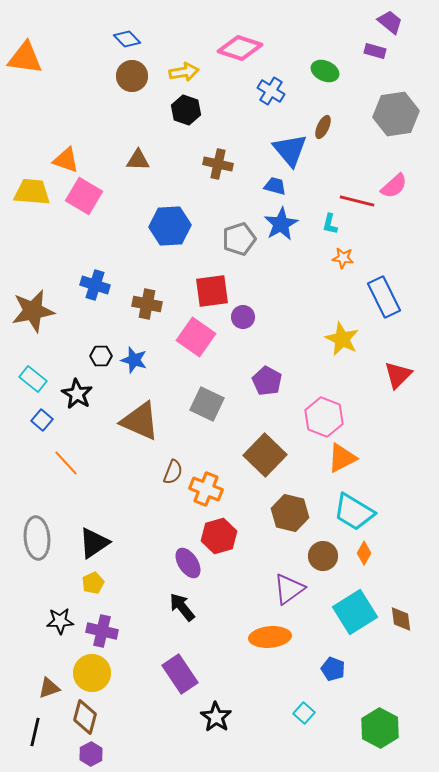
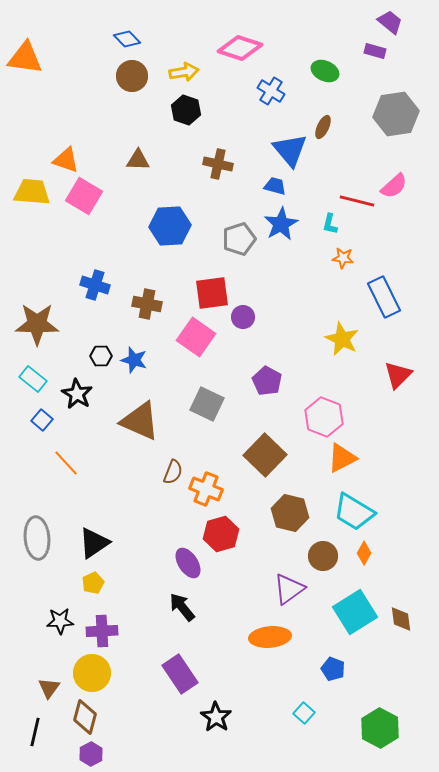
red square at (212, 291): moved 2 px down
brown star at (33, 311): moved 4 px right, 13 px down; rotated 12 degrees clockwise
red hexagon at (219, 536): moved 2 px right, 2 px up
purple cross at (102, 631): rotated 16 degrees counterclockwise
brown triangle at (49, 688): rotated 35 degrees counterclockwise
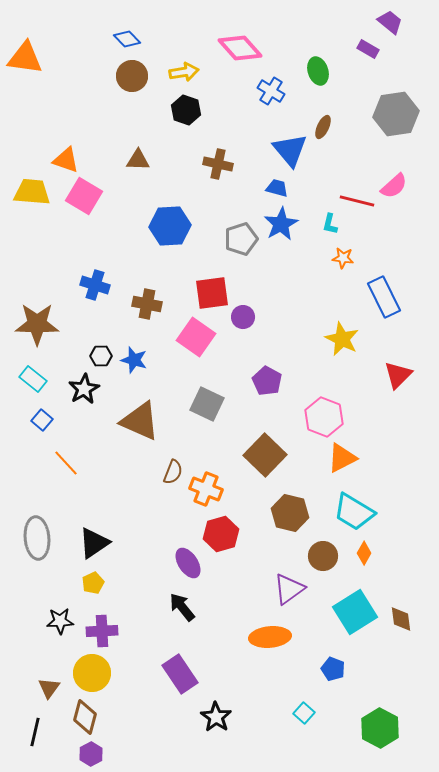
pink diamond at (240, 48): rotated 30 degrees clockwise
purple rectangle at (375, 51): moved 7 px left, 2 px up; rotated 15 degrees clockwise
green ellipse at (325, 71): moved 7 px left; rotated 48 degrees clockwise
blue trapezoid at (275, 186): moved 2 px right, 2 px down
gray pentagon at (239, 239): moved 2 px right
black star at (77, 394): moved 7 px right, 5 px up; rotated 12 degrees clockwise
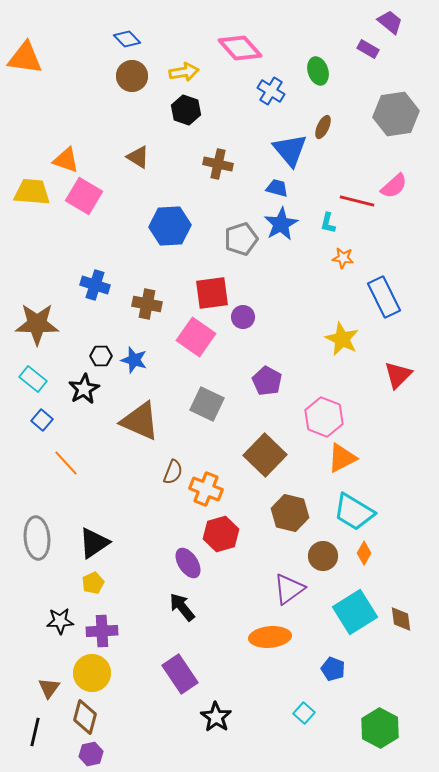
brown triangle at (138, 160): moved 3 px up; rotated 30 degrees clockwise
cyan L-shape at (330, 224): moved 2 px left, 1 px up
purple hexagon at (91, 754): rotated 15 degrees clockwise
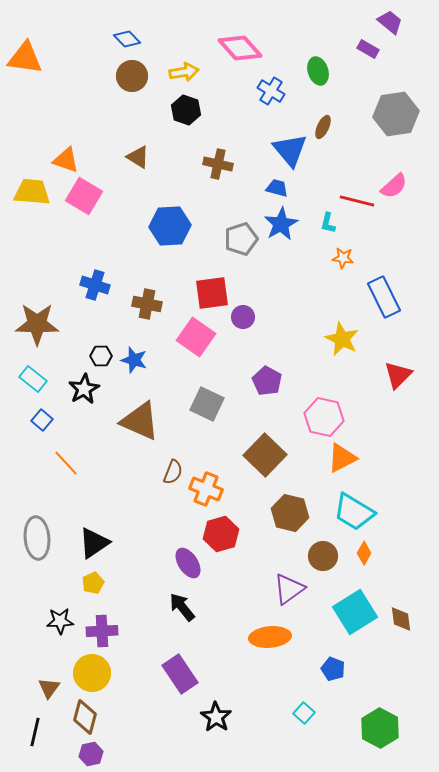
pink hexagon at (324, 417): rotated 9 degrees counterclockwise
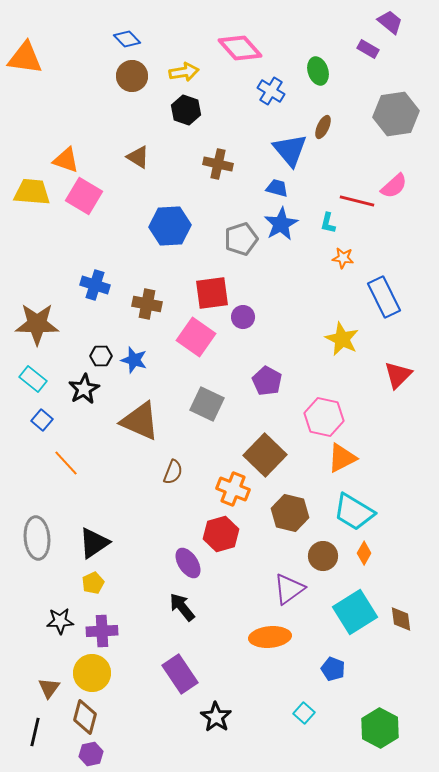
orange cross at (206, 489): moved 27 px right
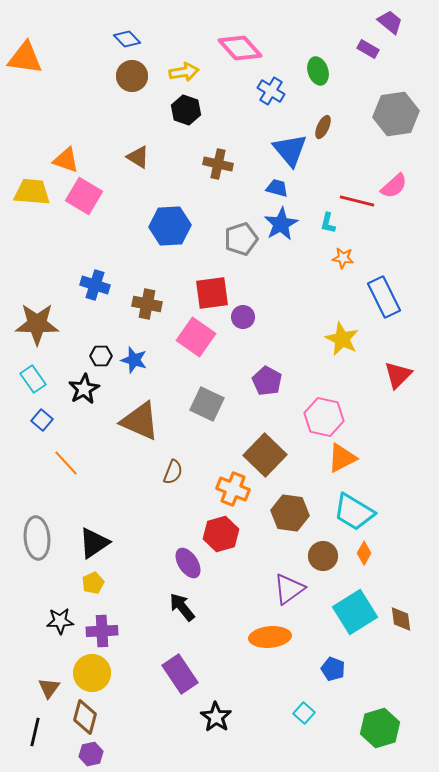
cyan rectangle at (33, 379): rotated 16 degrees clockwise
brown hexagon at (290, 513): rotated 6 degrees counterclockwise
green hexagon at (380, 728): rotated 15 degrees clockwise
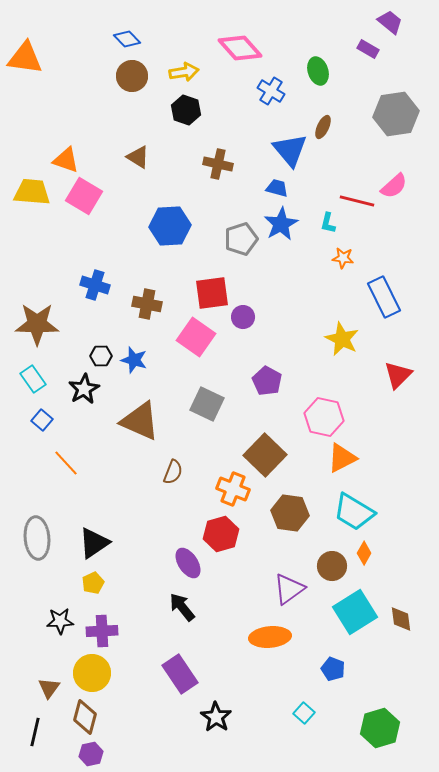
brown circle at (323, 556): moved 9 px right, 10 px down
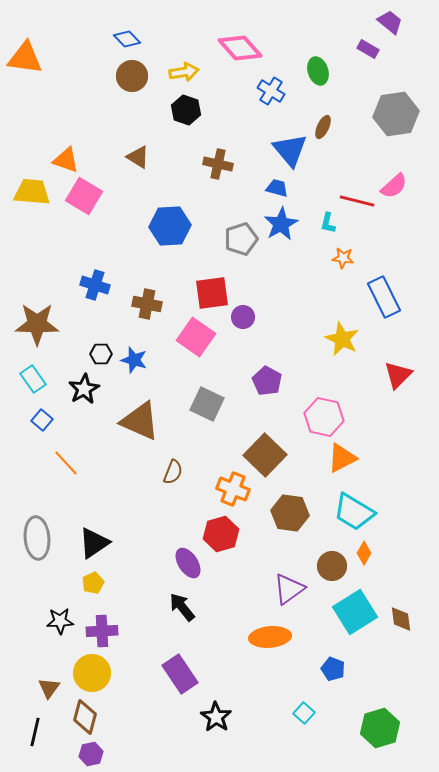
black hexagon at (101, 356): moved 2 px up
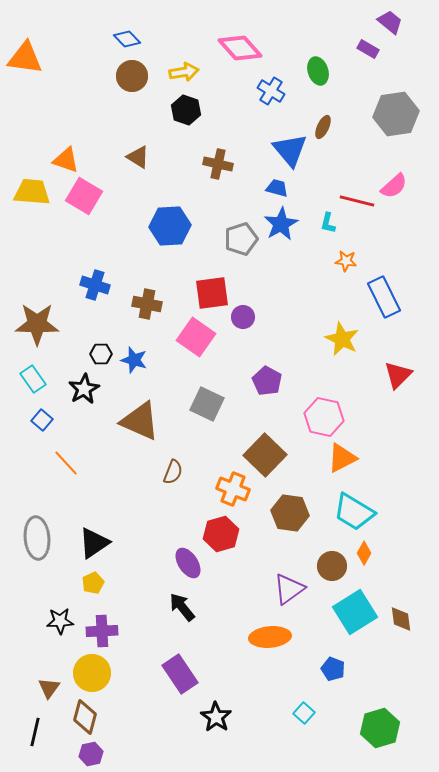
orange star at (343, 258): moved 3 px right, 3 px down
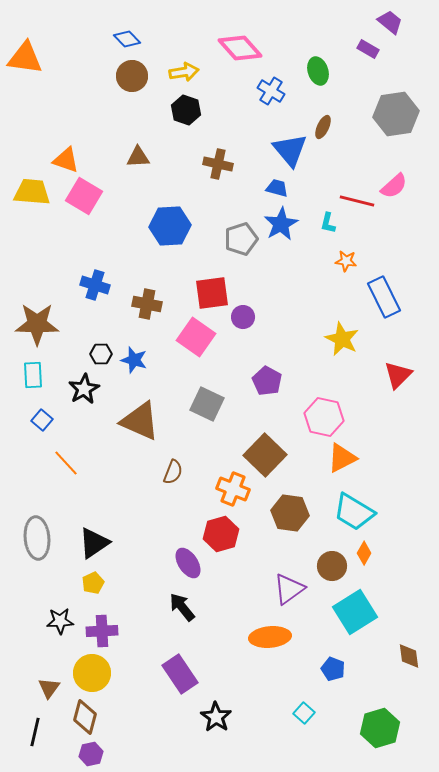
brown triangle at (138, 157): rotated 35 degrees counterclockwise
cyan rectangle at (33, 379): moved 4 px up; rotated 32 degrees clockwise
brown diamond at (401, 619): moved 8 px right, 37 px down
